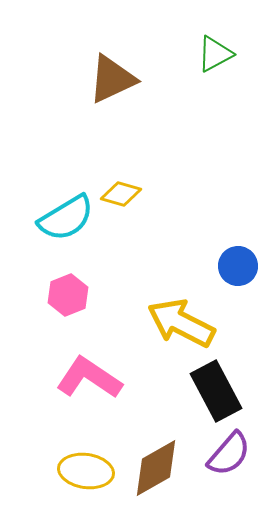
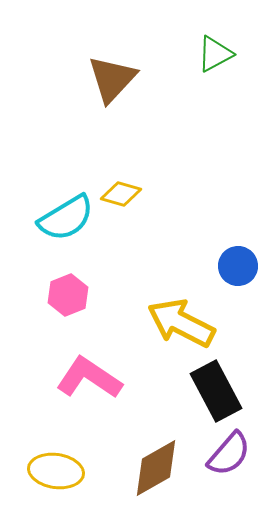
brown triangle: rotated 22 degrees counterclockwise
yellow ellipse: moved 30 px left
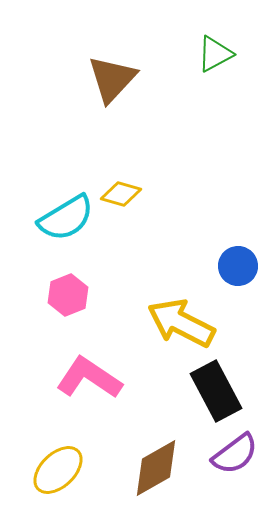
purple semicircle: moved 6 px right; rotated 12 degrees clockwise
yellow ellipse: moved 2 px right, 1 px up; rotated 52 degrees counterclockwise
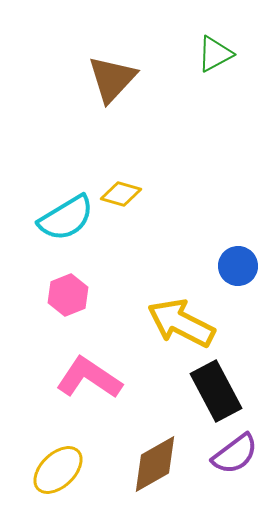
brown diamond: moved 1 px left, 4 px up
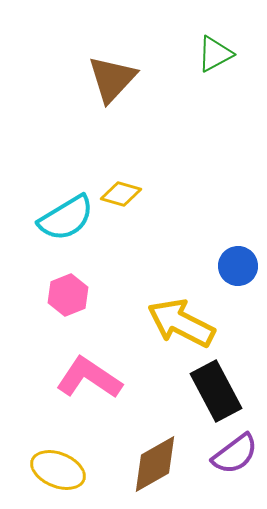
yellow ellipse: rotated 66 degrees clockwise
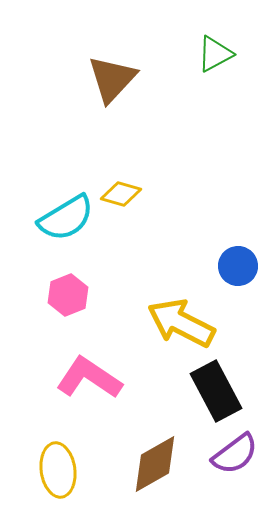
yellow ellipse: rotated 60 degrees clockwise
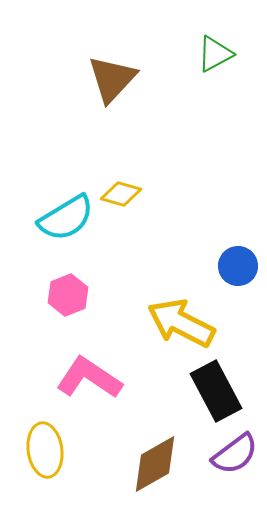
yellow ellipse: moved 13 px left, 20 px up
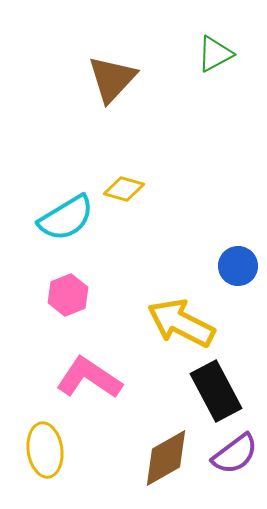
yellow diamond: moved 3 px right, 5 px up
brown diamond: moved 11 px right, 6 px up
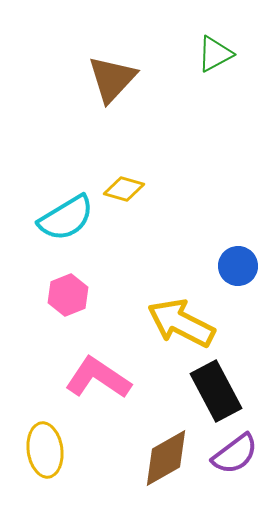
pink L-shape: moved 9 px right
